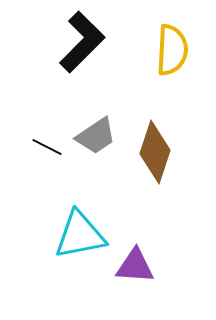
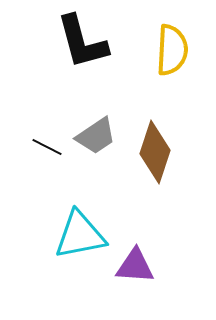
black L-shape: rotated 120 degrees clockwise
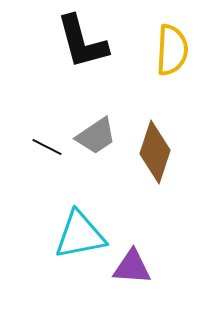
purple triangle: moved 3 px left, 1 px down
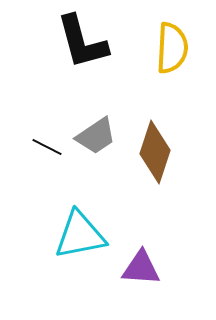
yellow semicircle: moved 2 px up
purple triangle: moved 9 px right, 1 px down
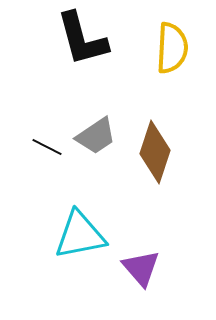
black L-shape: moved 3 px up
purple triangle: rotated 45 degrees clockwise
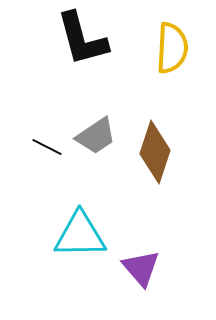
cyan triangle: rotated 10 degrees clockwise
